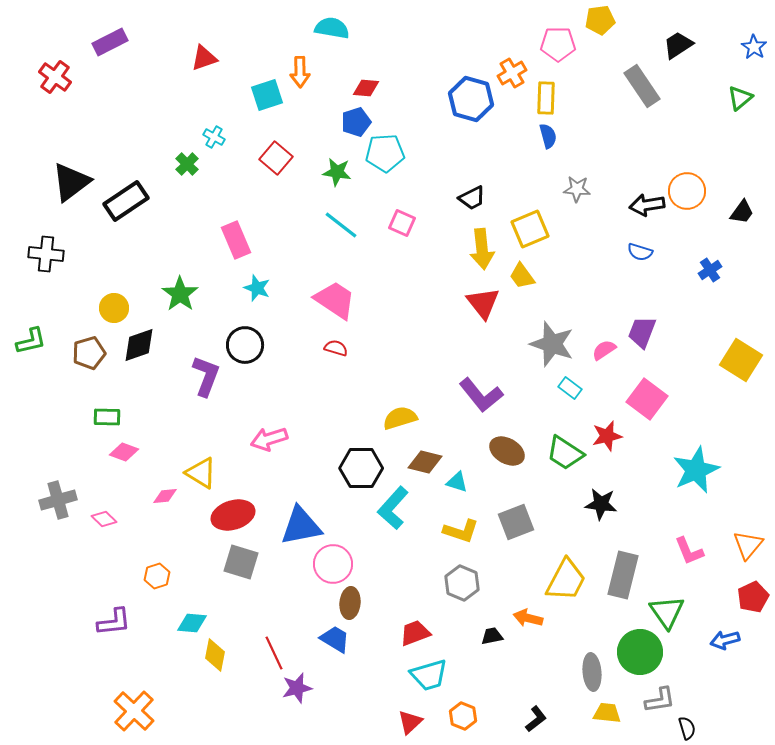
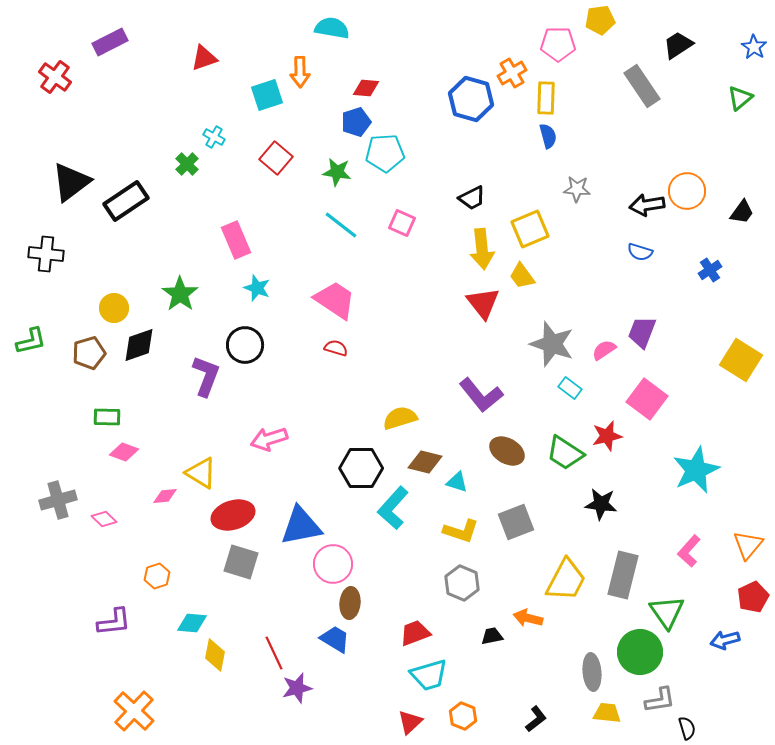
pink L-shape at (689, 551): rotated 64 degrees clockwise
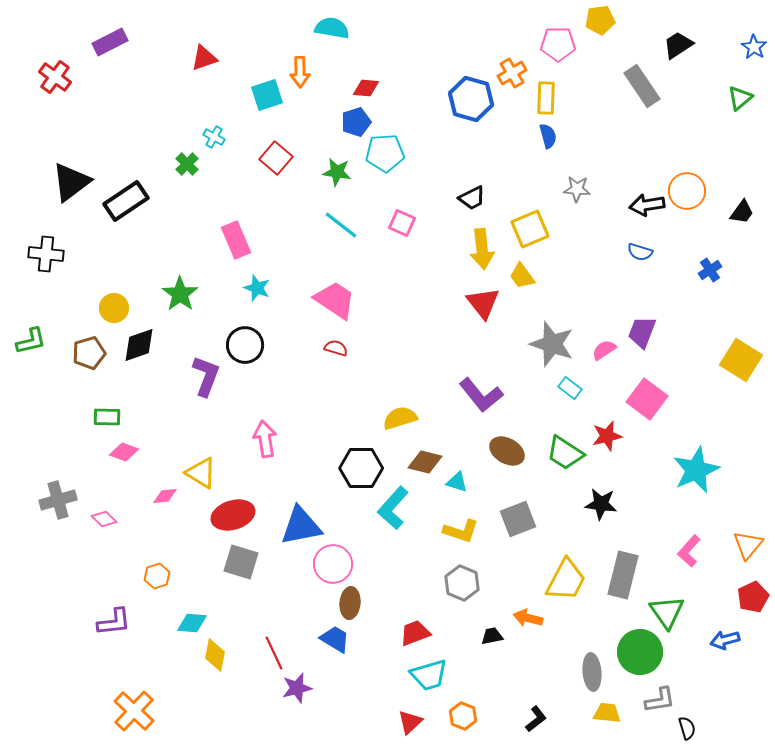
pink arrow at (269, 439): moved 4 px left; rotated 99 degrees clockwise
gray square at (516, 522): moved 2 px right, 3 px up
